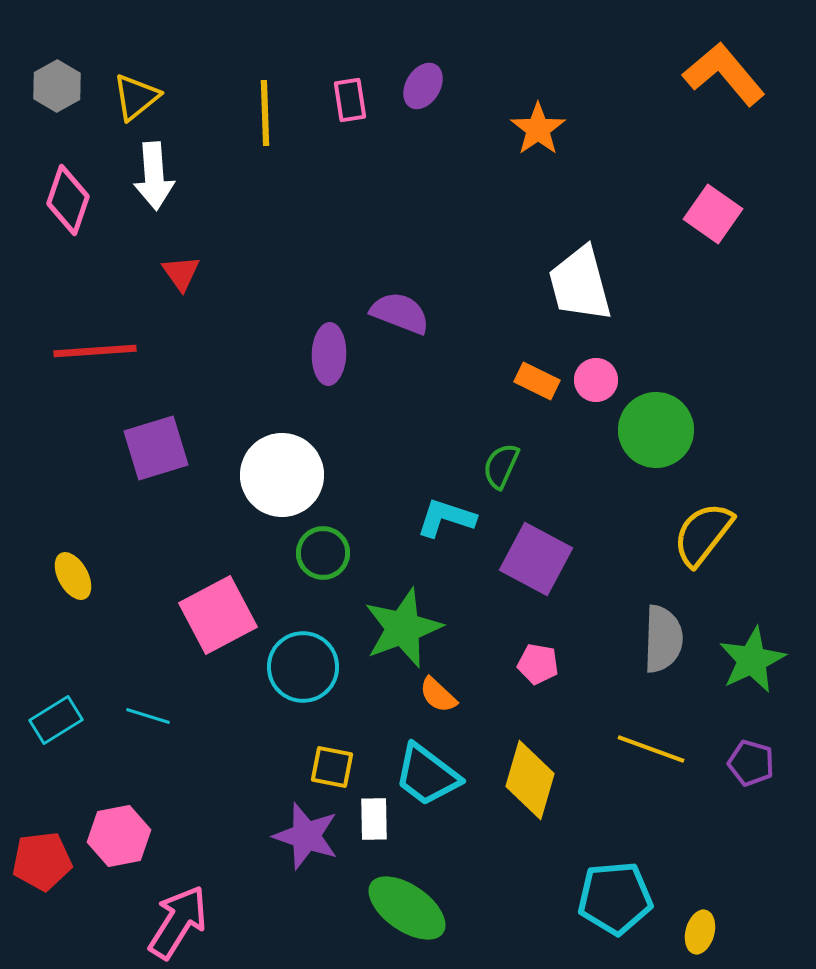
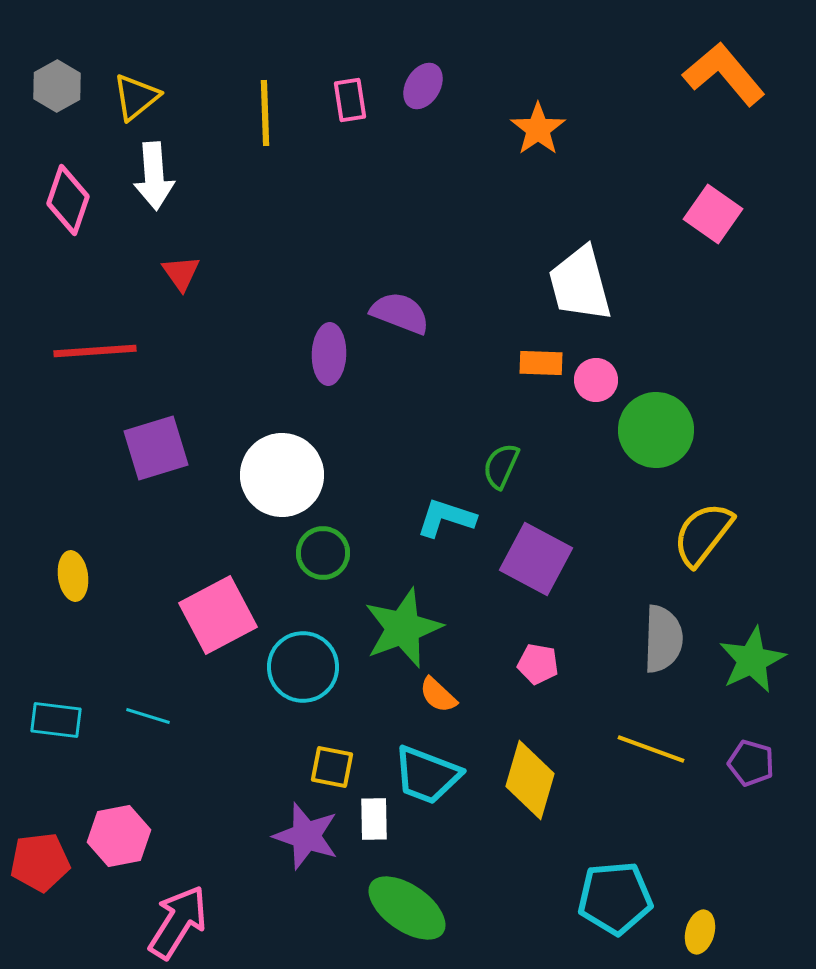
orange rectangle at (537, 381): moved 4 px right, 18 px up; rotated 24 degrees counterclockwise
yellow ellipse at (73, 576): rotated 21 degrees clockwise
cyan rectangle at (56, 720): rotated 39 degrees clockwise
cyan trapezoid at (427, 775): rotated 16 degrees counterclockwise
red pentagon at (42, 861): moved 2 px left, 1 px down
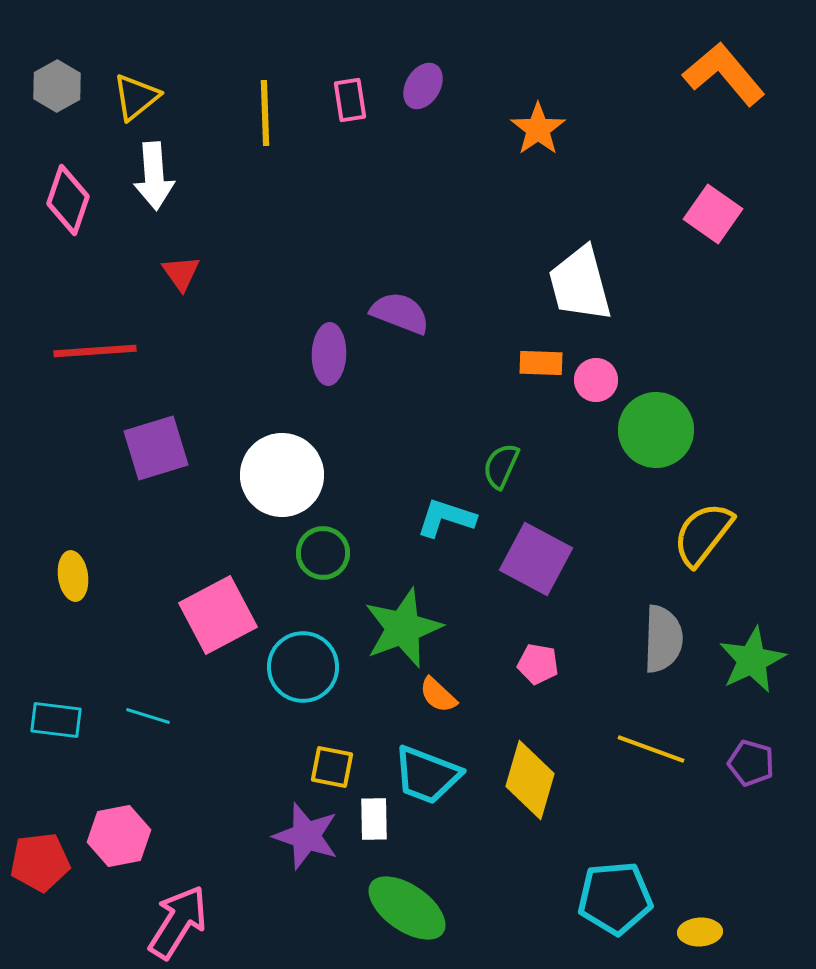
yellow ellipse at (700, 932): rotated 72 degrees clockwise
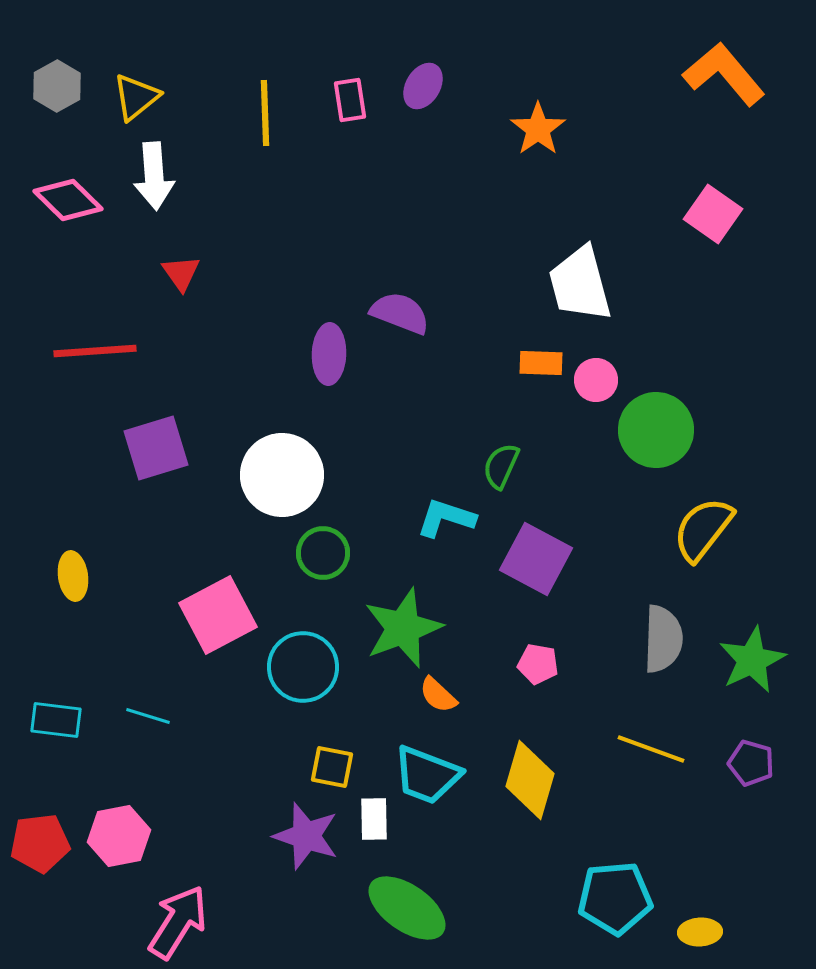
pink diamond at (68, 200): rotated 64 degrees counterclockwise
yellow semicircle at (703, 534): moved 5 px up
red pentagon at (40, 862): moved 19 px up
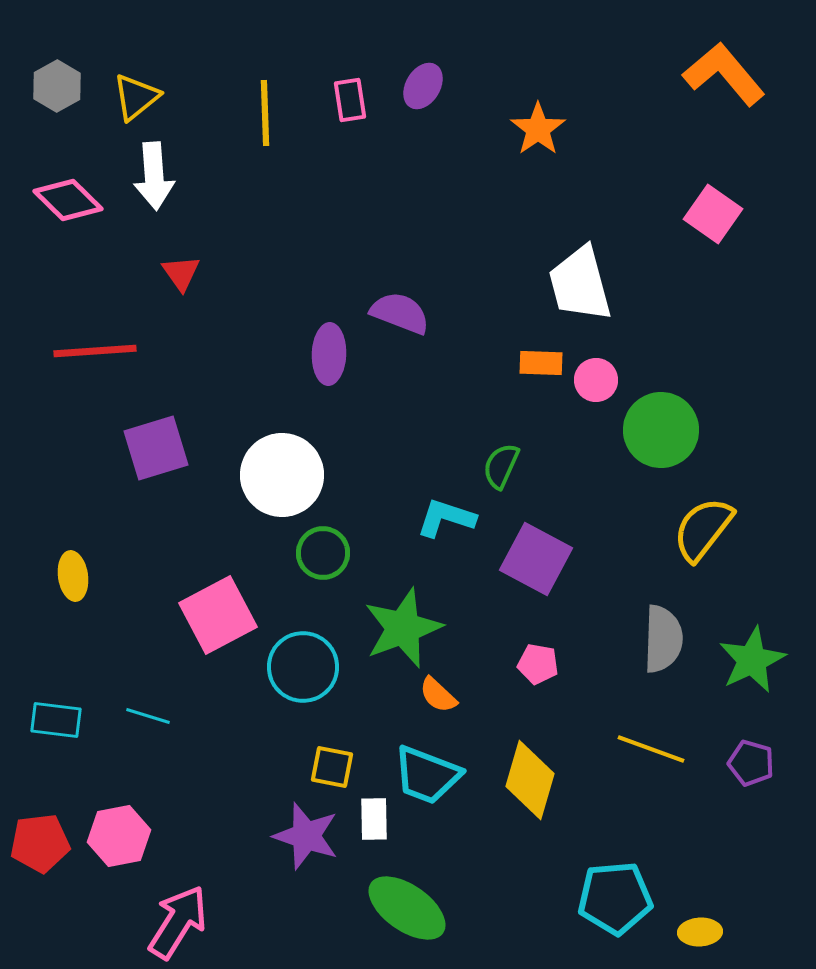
green circle at (656, 430): moved 5 px right
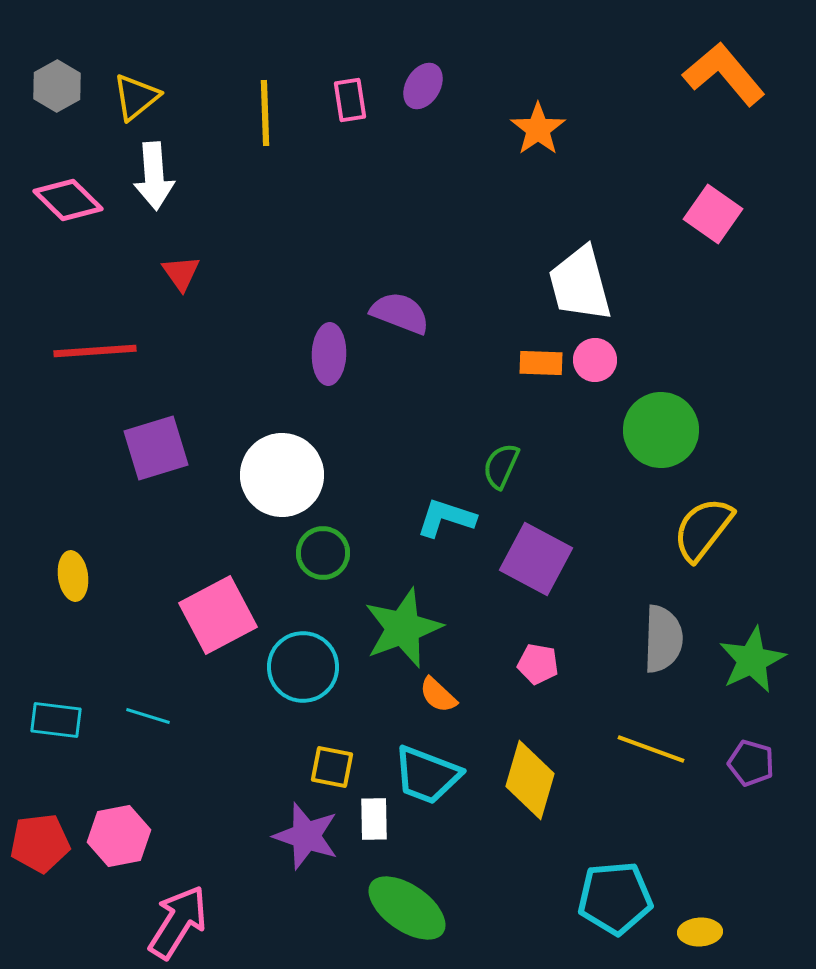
pink circle at (596, 380): moved 1 px left, 20 px up
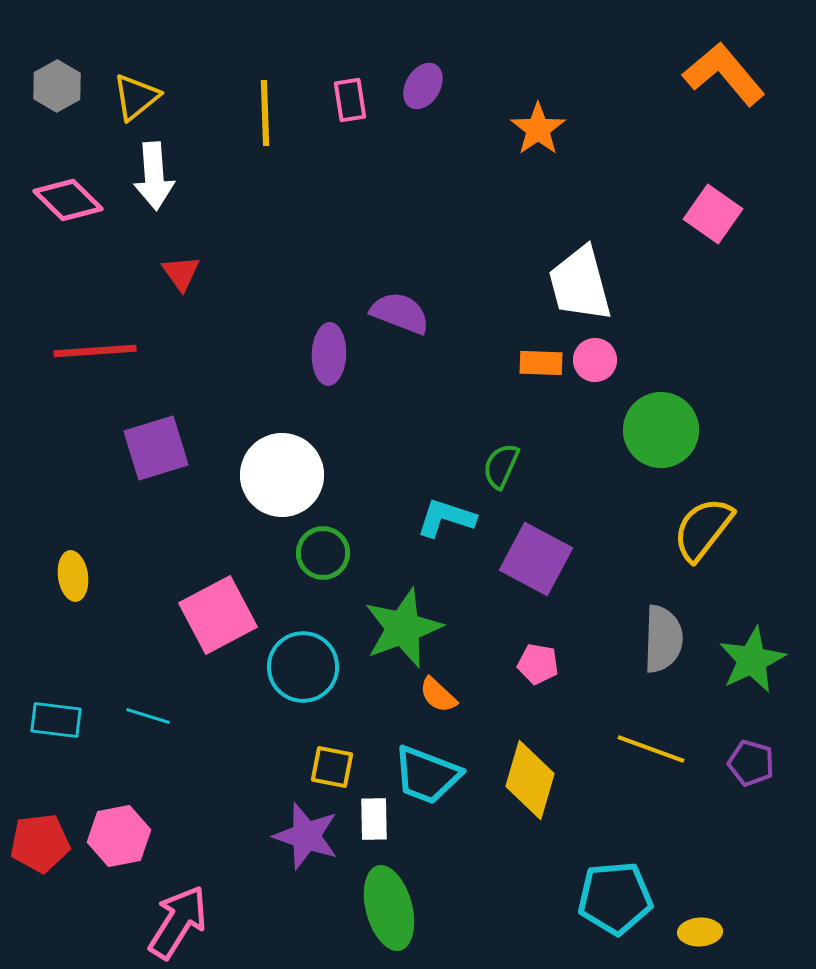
green ellipse at (407, 908): moved 18 px left; rotated 40 degrees clockwise
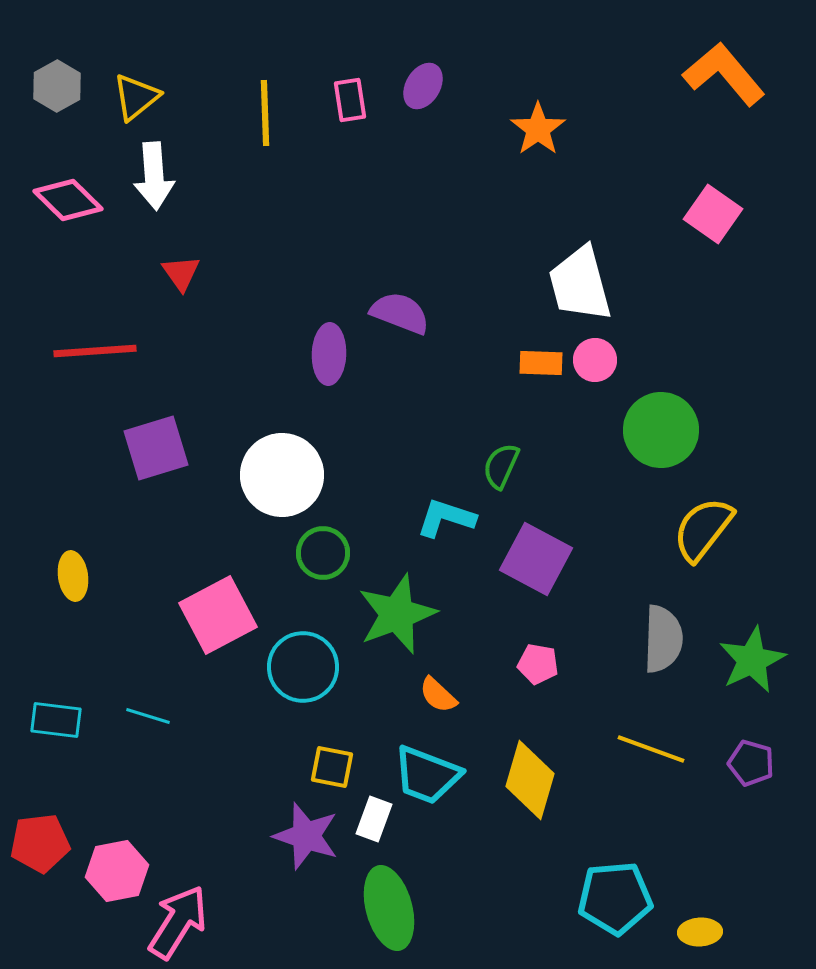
green star at (403, 628): moved 6 px left, 14 px up
white rectangle at (374, 819): rotated 21 degrees clockwise
pink hexagon at (119, 836): moved 2 px left, 35 px down
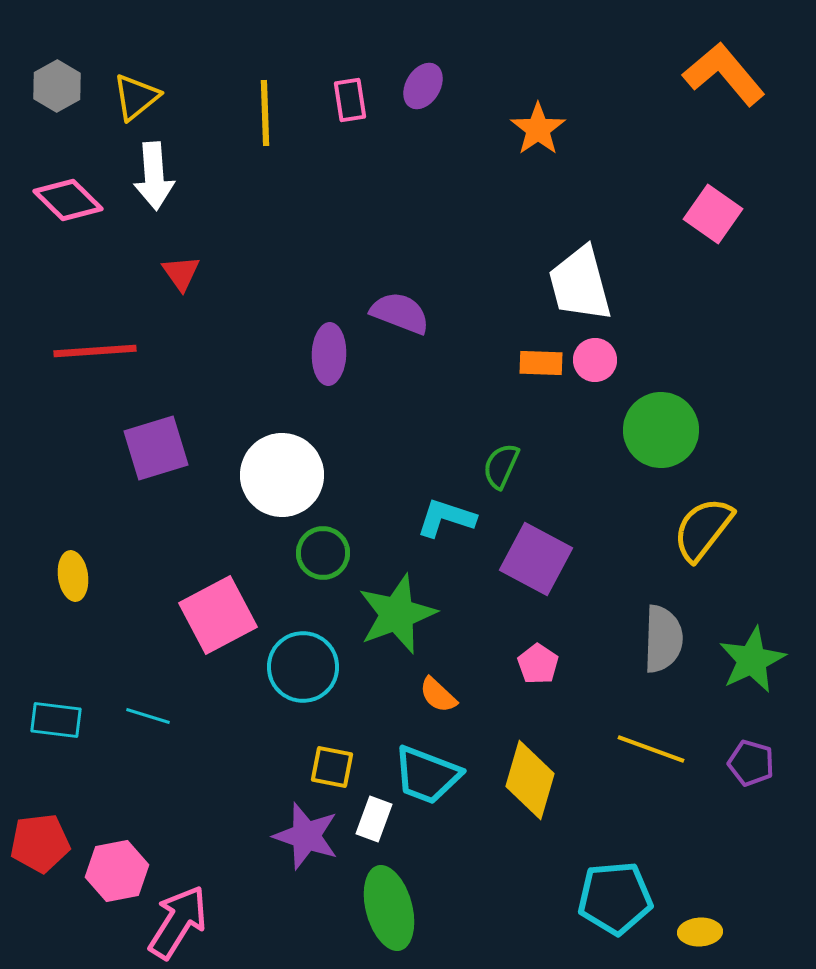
pink pentagon at (538, 664): rotated 24 degrees clockwise
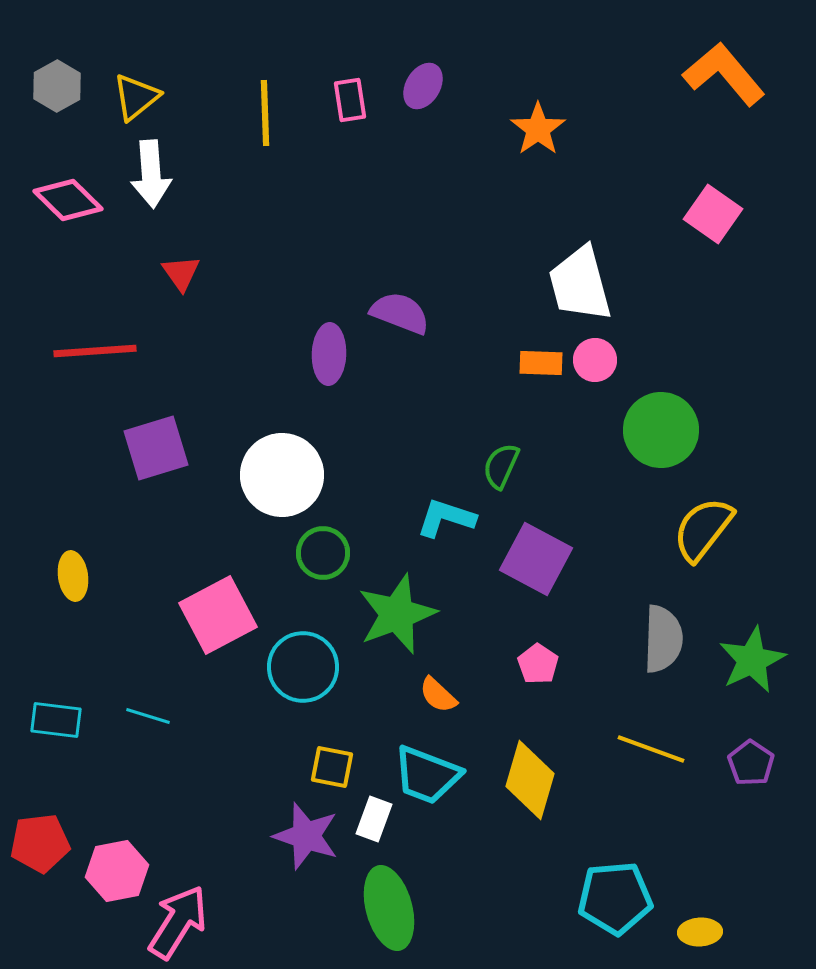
white arrow at (154, 176): moved 3 px left, 2 px up
purple pentagon at (751, 763): rotated 18 degrees clockwise
